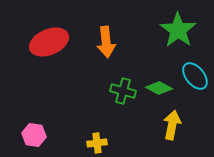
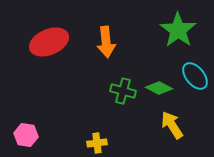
yellow arrow: rotated 44 degrees counterclockwise
pink hexagon: moved 8 px left
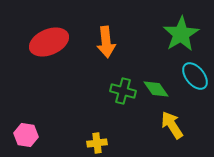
green star: moved 3 px right, 4 px down; rotated 6 degrees clockwise
green diamond: moved 3 px left, 1 px down; rotated 28 degrees clockwise
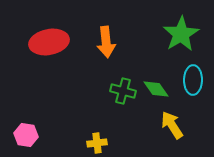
red ellipse: rotated 12 degrees clockwise
cyan ellipse: moved 2 px left, 4 px down; rotated 40 degrees clockwise
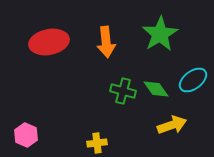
green star: moved 21 px left
cyan ellipse: rotated 52 degrees clockwise
yellow arrow: rotated 104 degrees clockwise
pink hexagon: rotated 15 degrees clockwise
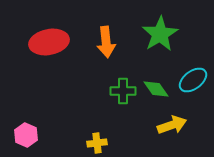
green cross: rotated 15 degrees counterclockwise
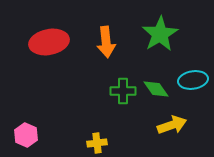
cyan ellipse: rotated 28 degrees clockwise
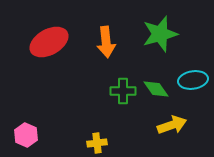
green star: rotated 15 degrees clockwise
red ellipse: rotated 18 degrees counterclockwise
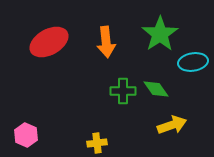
green star: rotated 18 degrees counterclockwise
cyan ellipse: moved 18 px up
